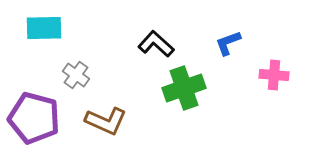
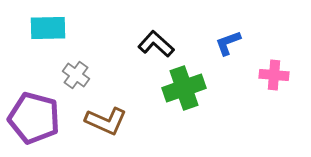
cyan rectangle: moved 4 px right
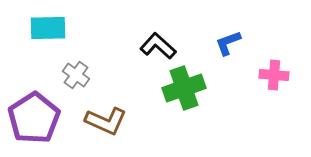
black L-shape: moved 2 px right, 2 px down
purple pentagon: rotated 24 degrees clockwise
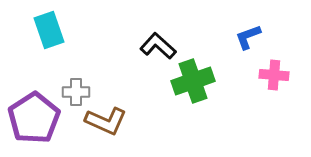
cyan rectangle: moved 1 px right, 2 px down; rotated 72 degrees clockwise
blue L-shape: moved 20 px right, 6 px up
gray cross: moved 17 px down; rotated 36 degrees counterclockwise
green cross: moved 9 px right, 7 px up
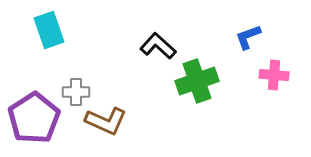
green cross: moved 4 px right
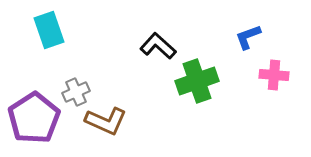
gray cross: rotated 24 degrees counterclockwise
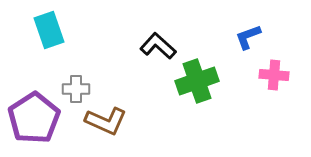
gray cross: moved 3 px up; rotated 24 degrees clockwise
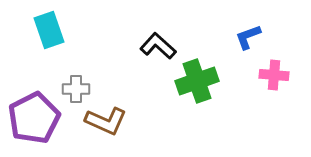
purple pentagon: rotated 6 degrees clockwise
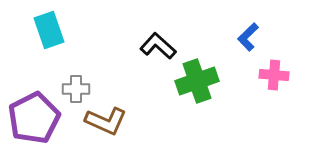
blue L-shape: rotated 24 degrees counterclockwise
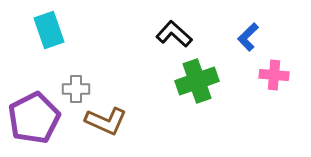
black L-shape: moved 16 px right, 12 px up
